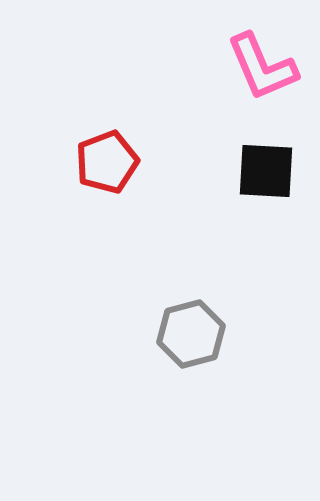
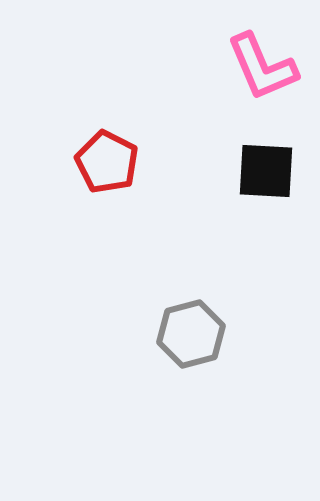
red pentagon: rotated 24 degrees counterclockwise
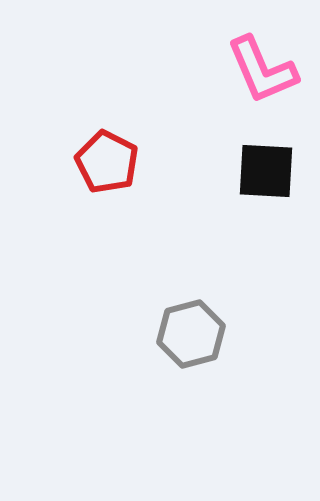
pink L-shape: moved 3 px down
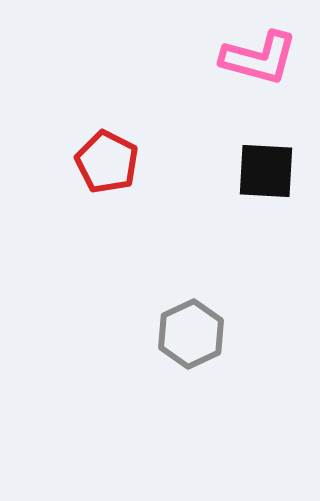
pink L-shape: moved 3 px left, 12 px up; rotated 52 degrees counterclockwise
gray hexagon: rotated 10 degrees counterclockwise
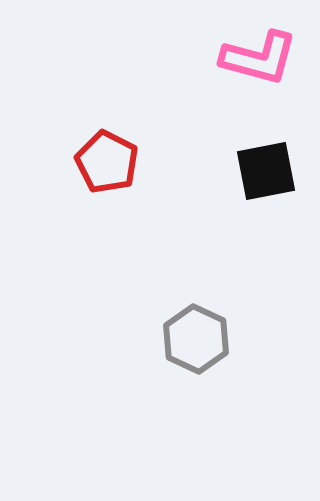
black square: rotated 14 degrees counterclockwise
gray hexagon: moved 5 px right, 5 px down; rotated 10 degrees counterclockwise
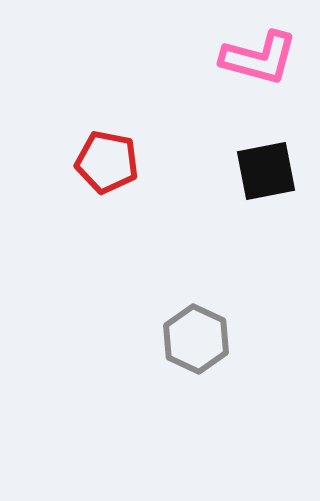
red pentagon: rotated 16 degrees counterclockwise
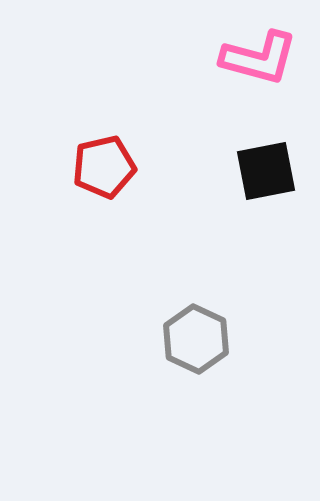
red pentagon: moved 3 px left, 5 px down; rotated 24 degrees counterclockwise
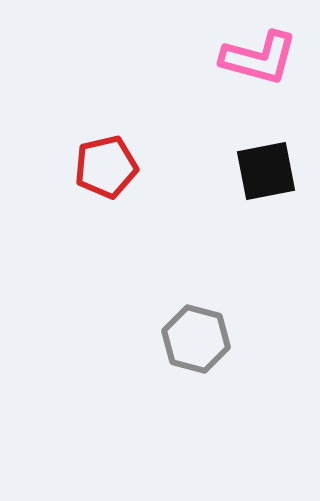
red pentagon: moved 2 px right
gray hexagon: rotated 10 degrees counterclockwise
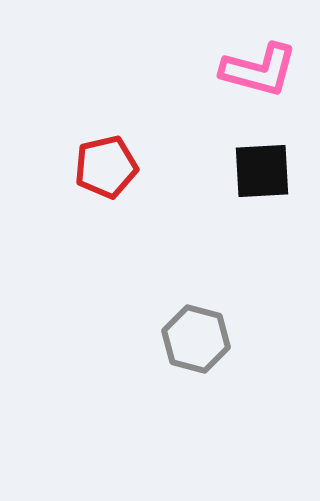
pink L-shape: moved 12 px down
black square: moved 4 px left; rotated 8 degrees clockwise
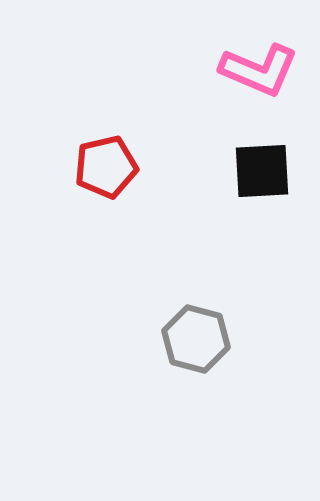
pink L-shape: rotated 8 degrees clockwise
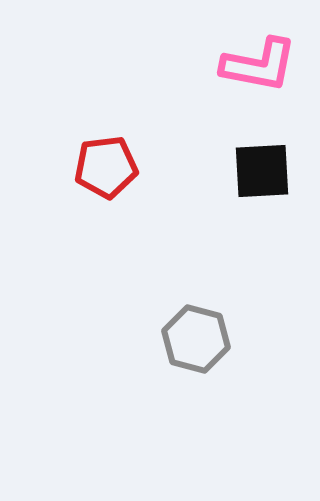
pink L-shape: moved 5 px up; rotated 12 degrees counterclockwise
red pentagon: rotated 6 degrees clockwise
